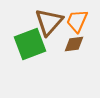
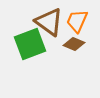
brown triangle: rotated 36 degrees counterclockwise
brown diamond: rotated 30 degrees clockwise
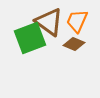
green square: moved 6 px up
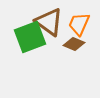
orange trapezoid: moved 2 px right, 3 px down
green square: moved 1 px up
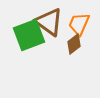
green square: moved 1 px left, 2 px up
brown diamond: rotated 60 degrees counterclockwise
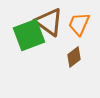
brown diamond: moved 13 px down
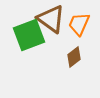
brown triangle: moved 2 px right, 3 px up
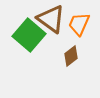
green square: rotated 28 degrees counterclockwise
brown diamond: moved 3 px left, 1 px up
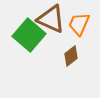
brown triangle: rotated 12 degrees counterclockwise
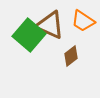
brown triangle: moved 1 px left, 6 px down
orange trapezoid: moved 4 px right, 3 px up; rotated 80 degrees counterclockwise
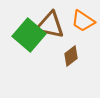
brown triangle: rotated 12 degrees counterclockwise
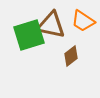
brown triangle: moved 1 px right
green square: rotated 32 degrees clockwise
